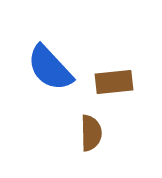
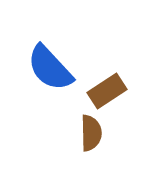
brown rectangle: moved 7 px left, 9 px down; rotated 27 degrees counterclockwise
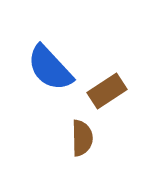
brown semicircle: moved 9 px left, 5 px down
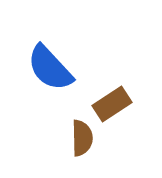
brown rectangle: moved 5 px right, 13 px down
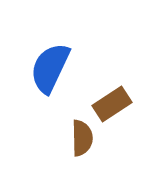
blue semicircle: rotated 68 degrees clockwise
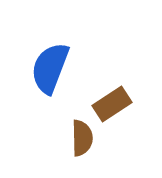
blue semicircle: rotated 4 degrees counterclockwise
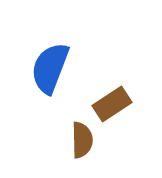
brown semicircle: moved 2 px down
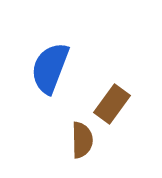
brown rectangle: rotated 21 degrees counterclockwise
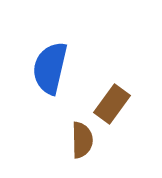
blue semicircle: rotated 8 degrees counterclockwise
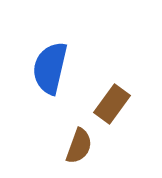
brown semicircle: moved 3 px left, 6 px down; rotated 21 degrees clockwise
